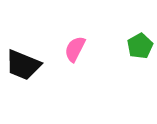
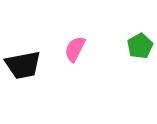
black trapezoid: rotated 33 degrees counterclockwise
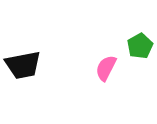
pink semicircle: moved 31 px right, 19 px down
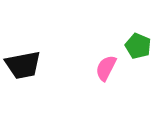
green pentagon: moved 2 px left; rotated 20 degrees counterclockwise
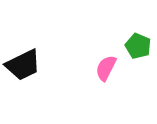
black trapezoid: rotated 15 degrees counterclockwise
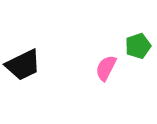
green pentagon: rotated 30 degrees clockwise
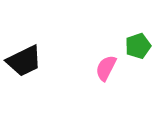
black trapezoid: moved 1 px right, 4 px up
